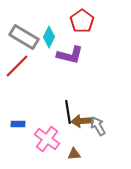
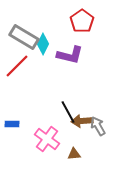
cyan diamond: moved 6 px left, 7 px down
black line: rotated 20 degrees counterclockwise
blue rectangle: moved 6 px left
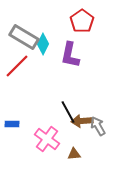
purple L-shape: rotated 88 degrees clockwise
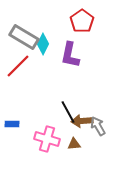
red line: moved 1 px right
pink cross: rotated 20 degrees counterclockwise
brown triangle: moved 10 px up
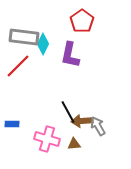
gray rectangle: rotated 24 degrees counterclockwise
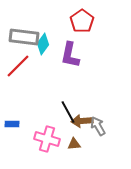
cyan diamond: rotated 10 degrees clockwise
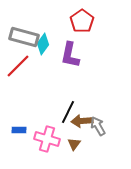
gray rectangle: rotated 8 degrees clockwise
black line: rotated 55 degrees clockwise
blue rectangle: moved 7 px right, 6 px down
brown triangle: rotated 48 degrees counterclockwise
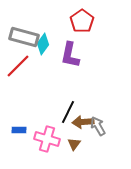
brown arrow: moved 1 px right, 1 px down
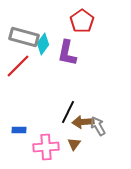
purple L-shape: moved 3 px left, 2 px up
pink cross: moved 1 px left, 8 px down; rotated 20 degrees counterclockwise
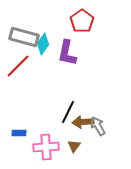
blue rectangle: moved 3 px down
brown triangle: moved 2 px down
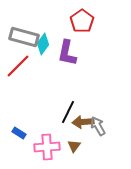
blue rectangle: rotated 32 degrees clockwise
pink cross: moved 1 px right
